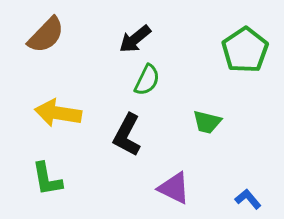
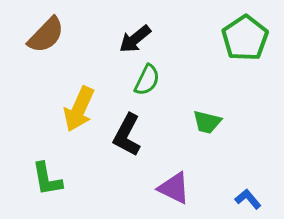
green pentagon: moved 12 px up
yellow arrow: moved 21 px right, 4 px up; rotated 75 degrees counterclockwise
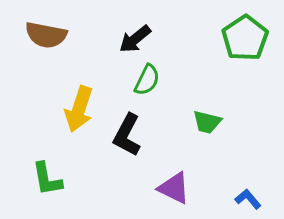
brown semicircle: rotated 57 degrees clockwise
yellow arrow: rotated 6 degrees counterclockwise
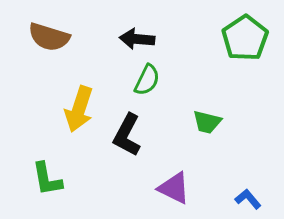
brown semicircle: moved 3 px right, 2 px down; rotated 6 degrees clockwise
black arrow: moved 2 px right; rotated 44 degrees clockwise
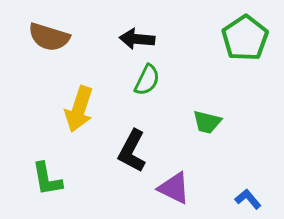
black L-shape: moved 5 px right, 16 px down
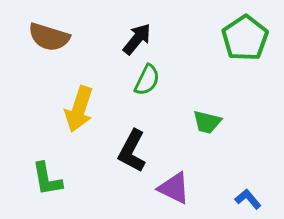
black arrow: rotated 124 degrees clockwise
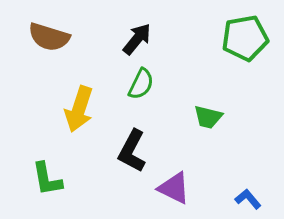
green pentagon: rotated 24 degrees clockwise
green semicircle: moved 6 px left, 4 px down
green trapezoid: moved 1 px right, 5 px up
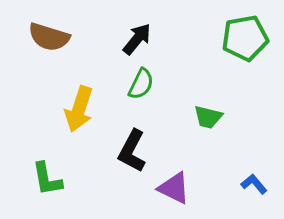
blue L-shape: moved 6 px right, 15 px up
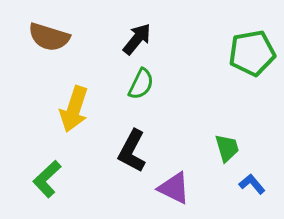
green pentagon: moved 7 px right, 15 px down
yellow arrow: moved 5 px left
green trapezoid: moved 19 px right, 31 px down; rotated 120 degrees counterclockwise
green L-shape: rotated 57 degrees clockwise
blue L-shape: moved 2 px left
